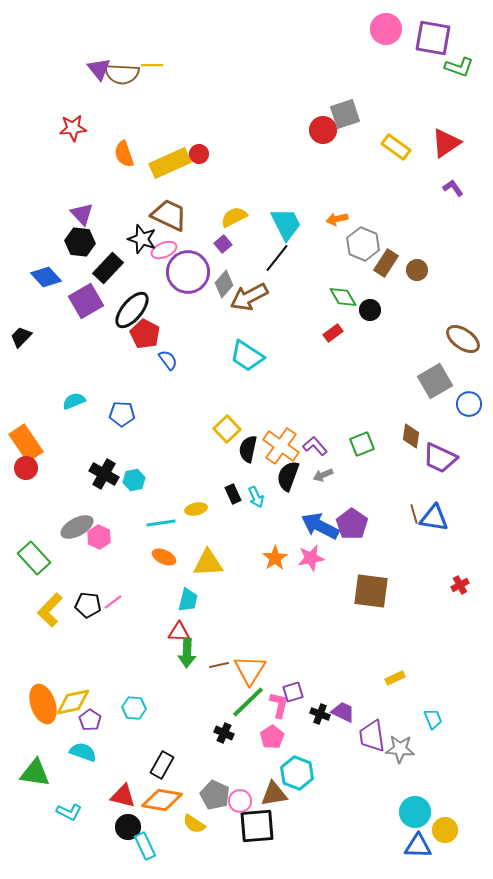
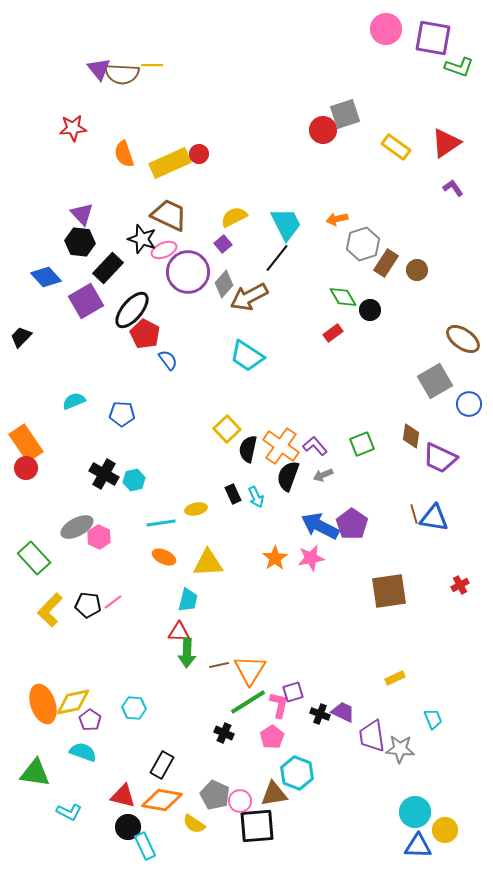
gray hexagon at (363, 244): rotated 20 degrees clockwise
brown square at (371, 591): moved 18 px right; rotated 15 degrees counterclockwise
green line at (248, 702): rotated 12 degrees clockwise
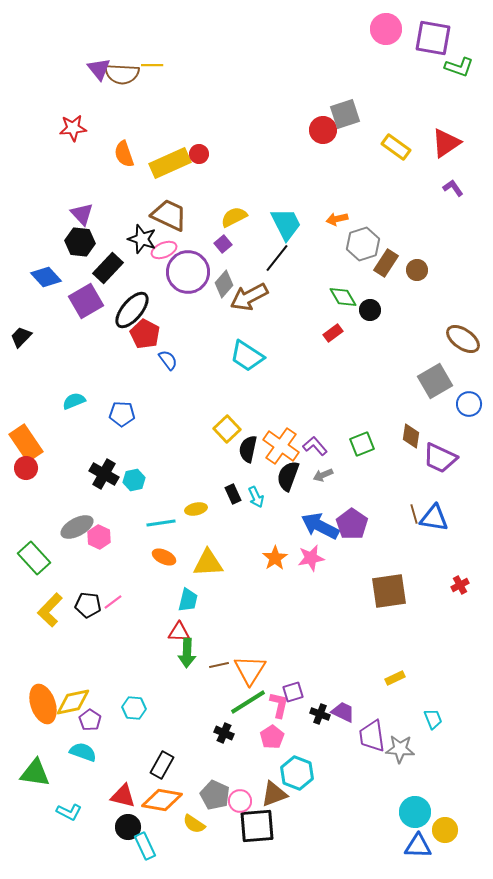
brown triangle at (274, 794): rotated 12 degrees counterclockwise
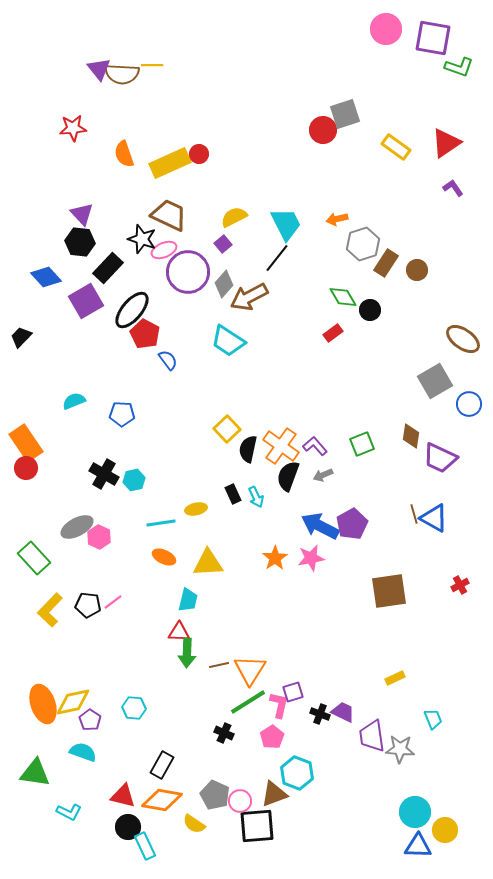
cyan trapezoid at (247, 356): moved 19 px left, 15 px up
blue triangle at (434, 518): rotated 20 degrees clockwise
purple pentagon at (352, 524): rotated 8 degrees clockwise
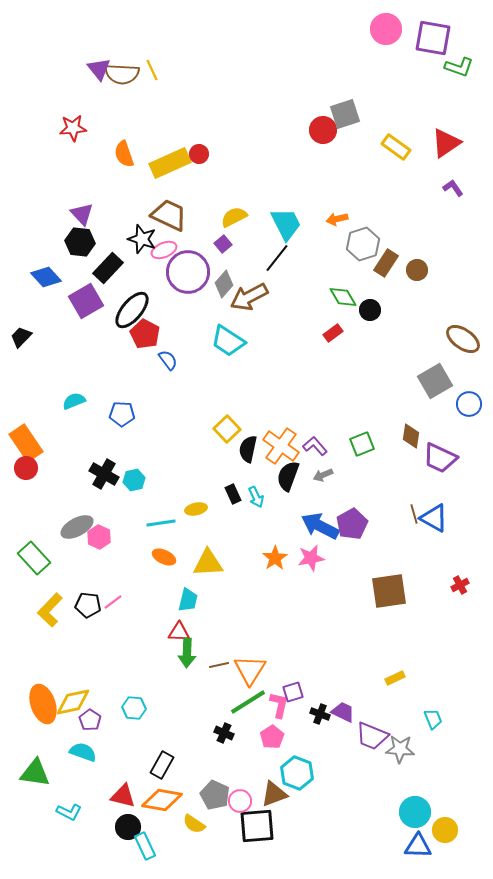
yellow line at (152, 65): moved 5 px down; rotated 65 degrees clockwise
purple trapezoid at (372, 736): rotated 60 degrees counterclockwise
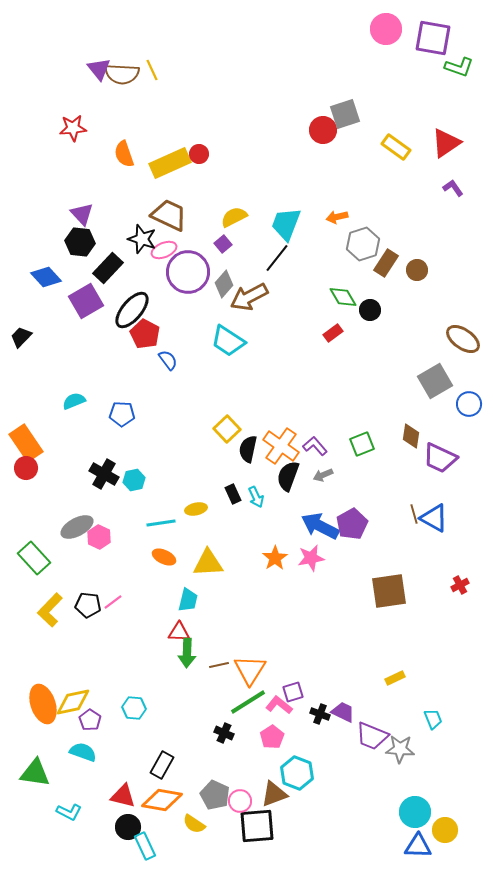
orange arrow at (337, 219): moved 2 px up
cyan trapezoid at (286, 224): rotated 132 degrees counterclockwise
pink L-shape at (279, 705): rotated 64 degrees counterclockwise
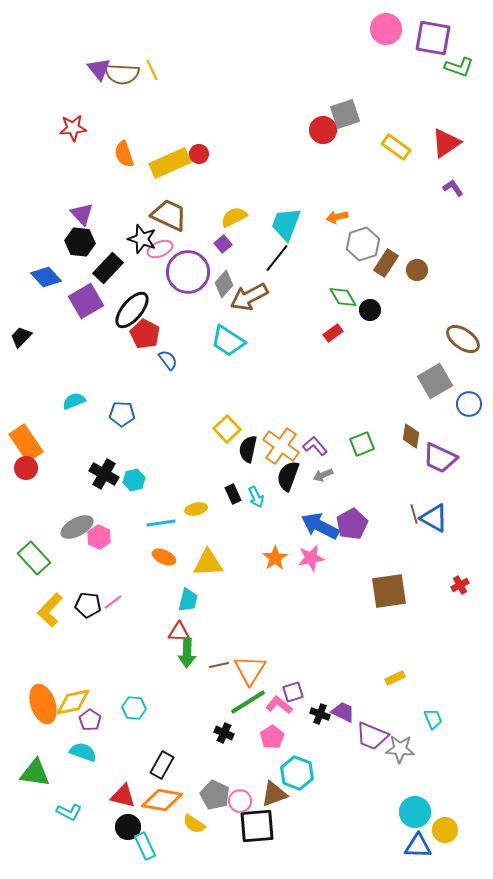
pink ellipse at (164, 250): moved 4 px left, 1 px up
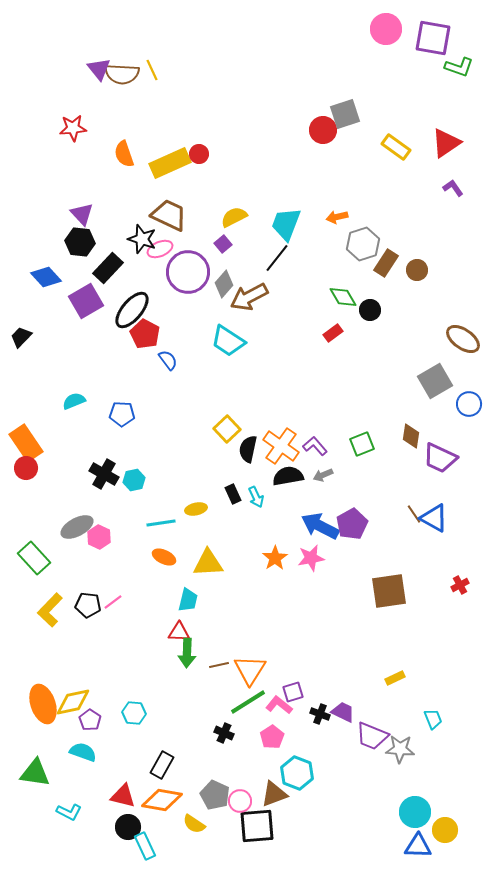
black semicircle at (288, 476): rotated 60 degrees clockwise
brown line at (414, 514): rotated 18 degrees counterclockwise
cyan hexagon at (134, 708): moved 5 px down
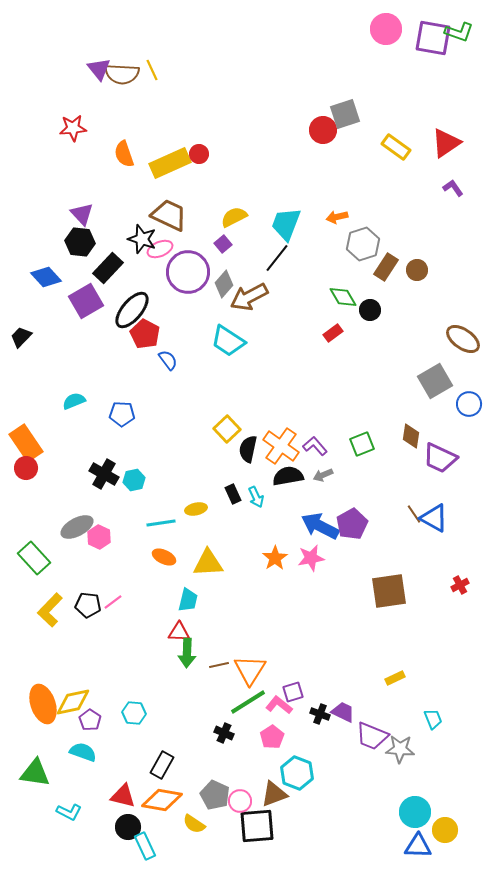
green L-shape at (459, 67): moved 35 px up
brown rectangle at (386, 263): moved 4 px down
